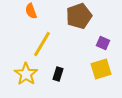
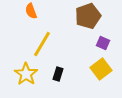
brown pentagon: moved 9 px right
yellow square: rotated 20 degrees counterclockwise
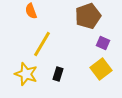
yellow star: rotated 15 degrees counterclockwise
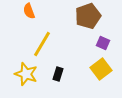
orange semicircle: moved 2 px left
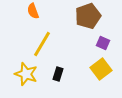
orange semicircle: moved 4 px right
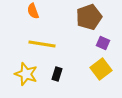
brown pentagon: moved 1 px right, 1 px down
yellow line: rotated 68 degrees clockwise
black rectangle: moved 1 px left
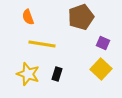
orange semicircle: moved 5 px left, 6 px down
brown pentagon: moved 8 px left
yellow square: rotated 10 degrees counterclockwise
yellow star: moved 2 px right
